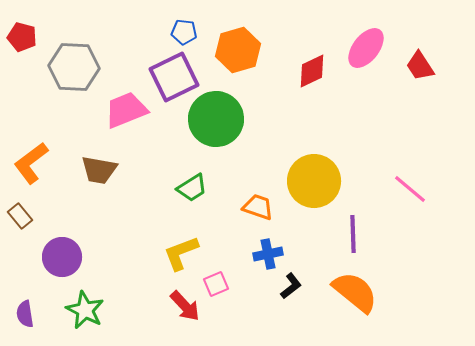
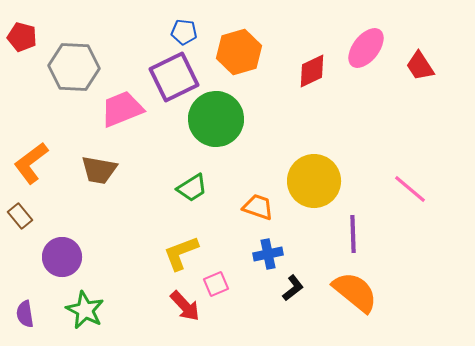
orange hexagon: moved 1 px right, 2 px down
pink trapezoid: moved 4 px left, 1 px up
black L-shape: moved 2 px right, 2 px down
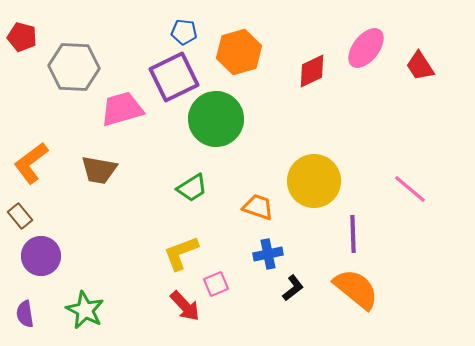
pink trapezoid: rotated 6 degrees clockwise
purple circle: moved 21 px left, 1 px up
orange semicircle: moved 1 px right, 3 px up
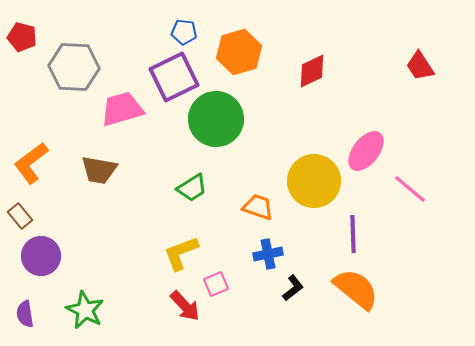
pink ellipse: moved 103 px down
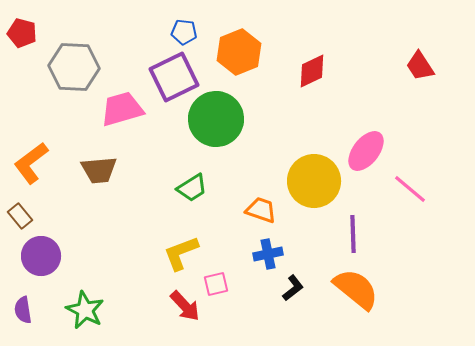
red pentagon: moved 4 px up
orange hexagon: rotated 6 degrees counterclockwise
brown trapezoid: rotated 15 degrees counterclockwise
orange trapezoid: moved 3 px right, 3 px down
pink square: rotated 10 degrees clockwise
purple semicircle: moved 2 px left, 4 px up
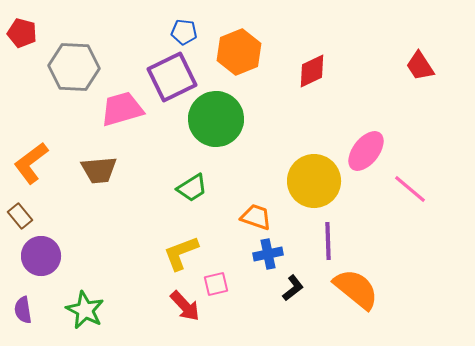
purple square: moved 2 px left
orange trapezoid: moved 5 px left, 7 px down
purple line: moved 25 px left, 7 px down
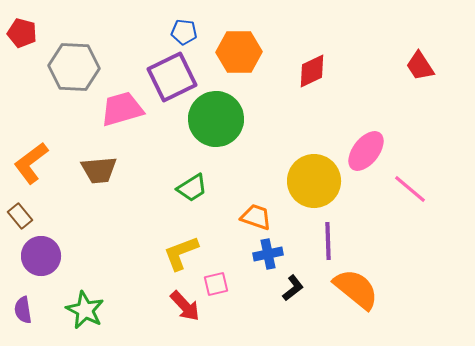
orange hexagon: rotated 21 degrees clockwise
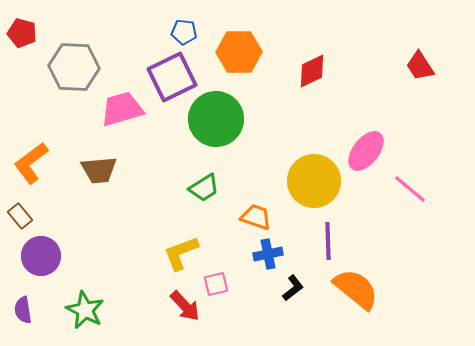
green trapezoid: moved 12 px right
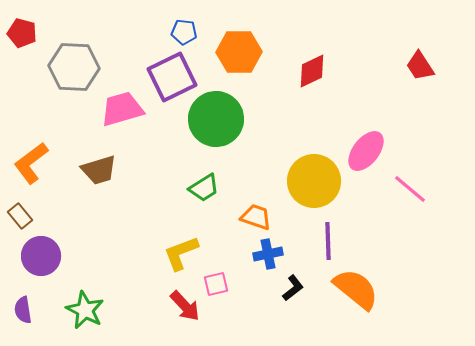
brown trapezoid: rotated 12 degrees counterclockwise
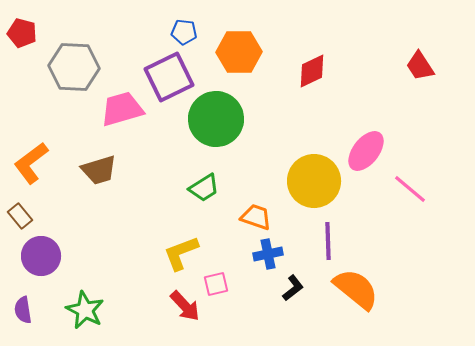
purple square: moved 3 px left
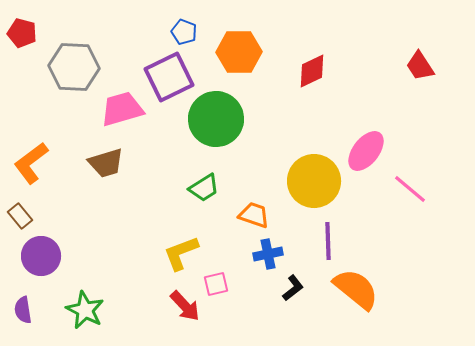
blue pentagon: rotated 15 degrees clockwise
brown trapezoid: moved 7 px right, 7 px up
orange trapezoid: moved 2 px left, 2 px up
